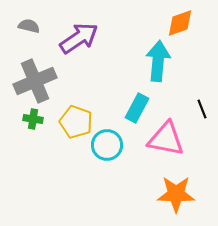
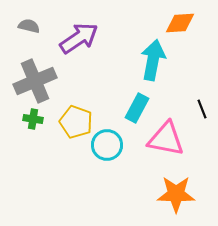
orange diamond: rotated 16 degrees clockwise
cyan arrow: moved 5 px left, 1 px up; rotated 6 degrees clockwise
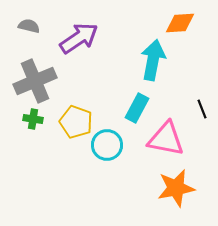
orange star: moved 6 px up; rotated 12 degrees counterclockwise
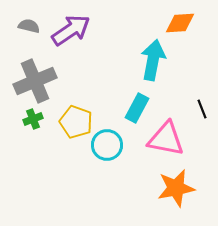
purple arrow: moved 8 px left, 8 px up
green cross: rotated 30 degrees counterclockwise
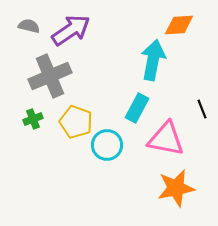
orange diamond: moved 1 px left, 2 px down
gray cross: moved 15 px right, 5 px up
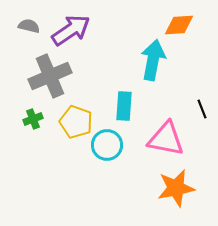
cyan rectangle: moved 13 px left, 2 px up; rotated 24 degrees counterclockwise
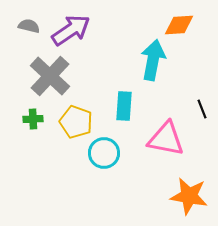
gray cross: rotated 24 degrees counterclockwise
green cross: rotated 18 degrees clockwise
cyan circle: moved 3 px left, 8 px down
orange star: moved 13 px right, 8 px down; rotated 21 degrees clockwise
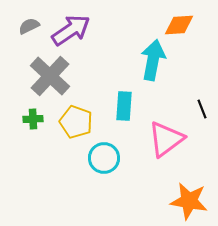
gray semicircle: rotated 40 degrees counterclockwise
pink triangle: rotated 48 degrees counterclockwise
cyan circle: moved 5 px down
orange star: moved 5 px down
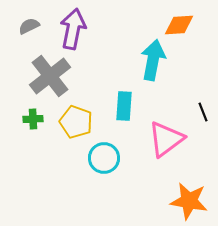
purple arrow: moved 2 px right, 1 px up; rotated 45 degrees counterclockwise
gray cross: rotated 9 degrees clockwise
black line: moved 1 px right, 3 px down
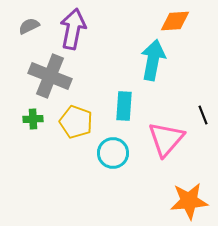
orange diamond: moved 4 px left, 4 px up
gray cross: rotated 30 degrees counterclockwise
black line: moved 3 px down
pink triangle: rotated 12 degrees counterclockwise
cyan circle: moved 9 px right, 5 px up
orange star: rotated 15 degrees counterclockwise
